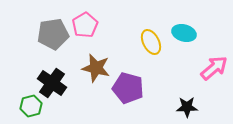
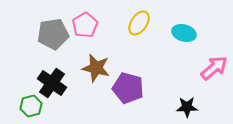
yellow ellipse: moved 12 px left, 19 px up; rotated 60 degrees clockwise
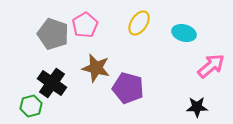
gray pentagon: rotated 28 degrees clockwise
pink arrow: moved 3 px left, 2 px up
black star: moved 10 px right
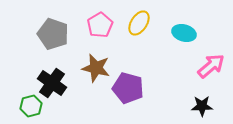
pink pentagon: moved 15 px right
black star: moved 5 px right, 1 px up
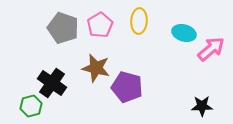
yellow ellipse: moved 2 px up; rotated 30 degrees counterclockwise
gray pentagon: moved 10 px right, 6 px up
pink arrow: moved 17 px up
purple pentagon: moved 1 px left, 1 px up
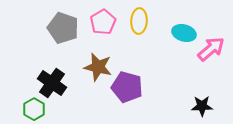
pink pentagon: moved 3 px right, 3 px up
brown star: moved 2 px right, 1 px up
green hexagon: moved 3 px right, 3 px down; rotated 15 degrees counterclockwise
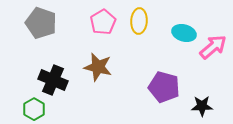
gray pentagon: moved 22 px left, 5 px up
pink arrow: moved 2 px right, 2 px up
black cross: moved 1 px right, 3 px up; rotated 12 degrees counterclockwise
purple pentagon: moved 37 px right
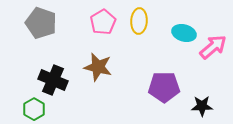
purple pentagon: rotated 16 degrees counterclockwise
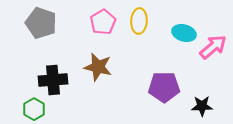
black cross: rotated 28 degrees counterclockwise
